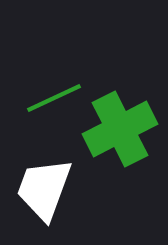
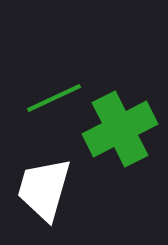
white trapezoid: rotated 4 degrees counterclockwise
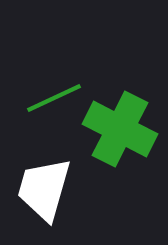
green cross: rotated 36 degrees counterclockwise
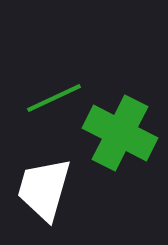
green cross: moved 4 px down
